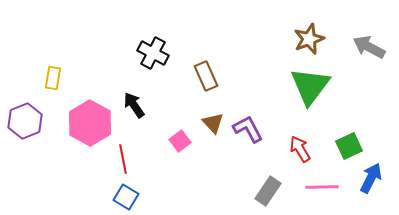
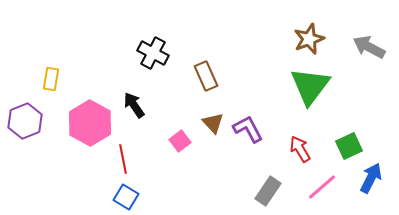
yellow rectangle: moved 2 px left, 1 px down
pink line: rotated 40 degrees counterclockwise
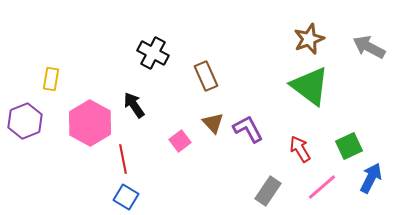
green triangle: rotated 30 degrees counterclockwise
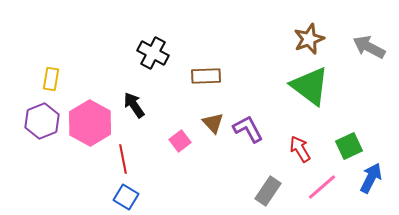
brown rectangle: rotated 68 degrees counterclockwise
purple hexagon: moved 17 px right
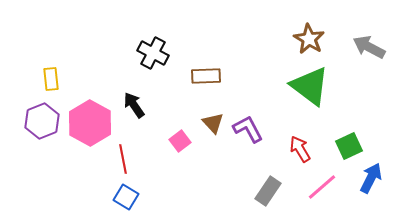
brown star: rotated 20 degrees counterclockwise
yellow rectangle: rotated 15 degrees counterclockwise
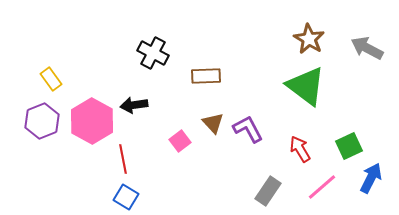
gray arrow: moved 2 px left, 1 px down
yellow rectangle: rotated 30 degrees counterclockwise
green triangle: moved 4 px left
black arrow: rotated 64 degrees counterclockwise
pink hexagon: moved 2 px right, 2 px up
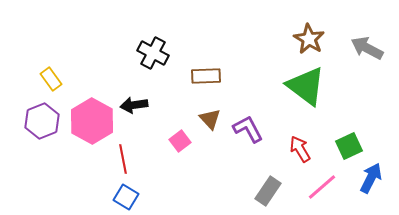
brown triangle: moved 3 px left, 4 px up
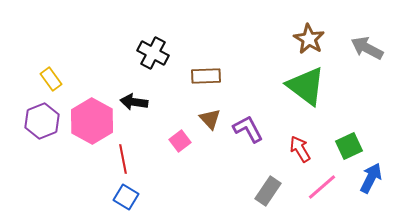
black arrow: moved 3 px up; rotated 16 degrees clockwise
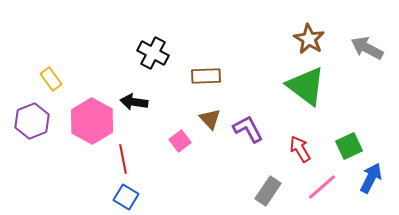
purple hexagon: moved 10 px left
